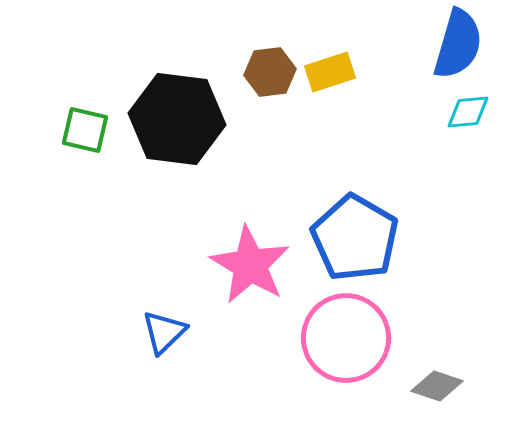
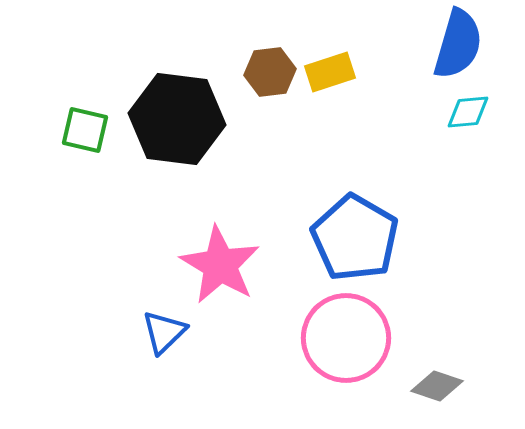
pink star: moved 30 px left
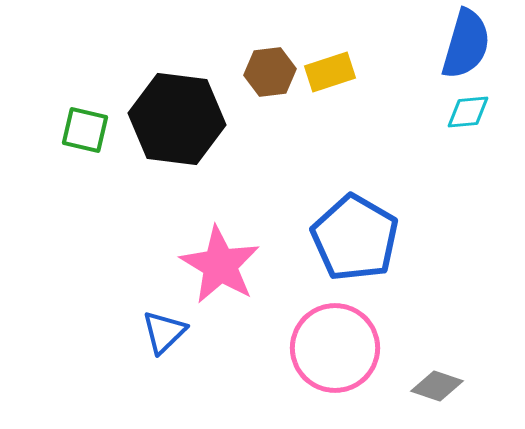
blue semicircle: moved 8 px right
pink circle: moved 11 px left, 10 px down
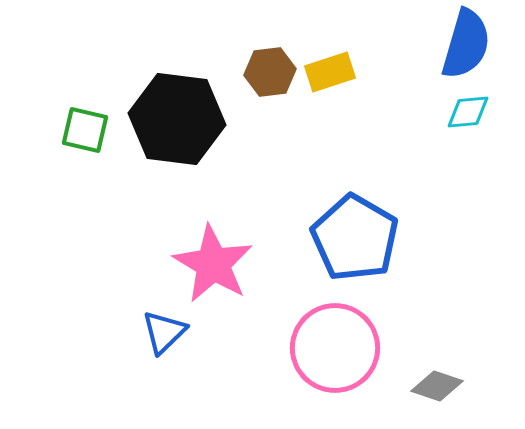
pink star: moved 7 px left, 1 px up
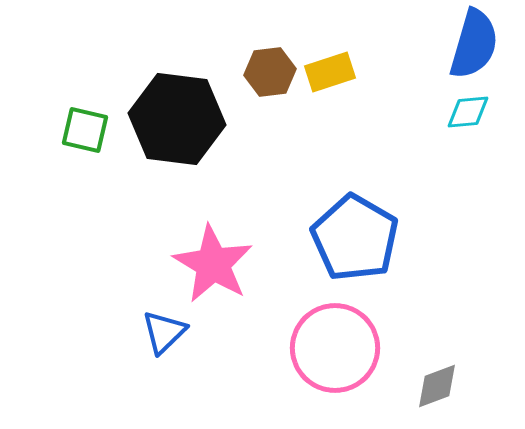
blue semicircle: moved 8 px right
gray diamond: rotated 39 degrees counterclockwise
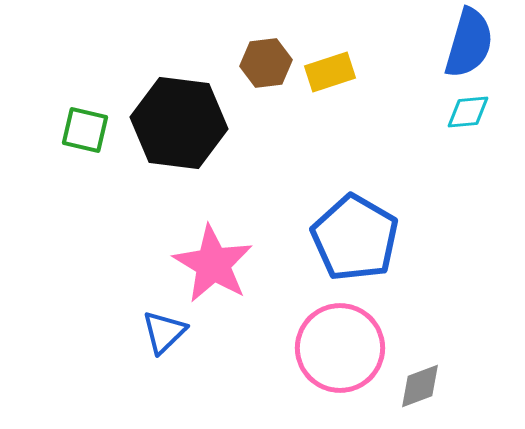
blue semicircle: moved 5 px left, 1 px up
brown hexagon: moved 4 px left, 9 px up
black hexagon: moved 2 px right, 4 px down
pink circle: moved 5 px right
gray diamond: moved 17 px left
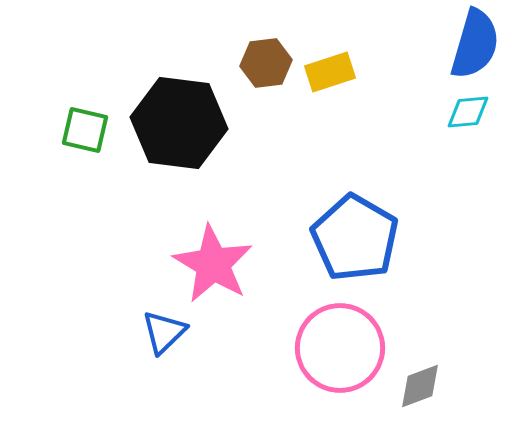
blue semicircle: moved 6 px right, 1 px down
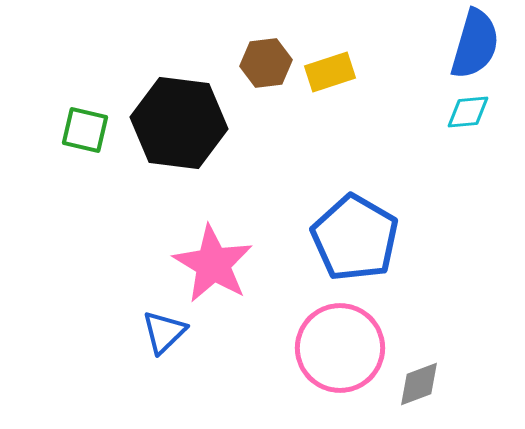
gray diamond: moved 1 px left, 2 px up
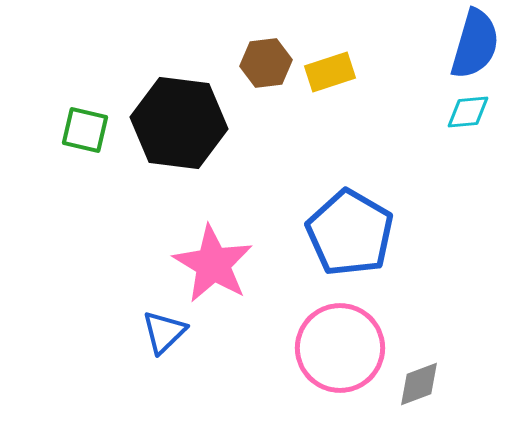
blue pentagon: moved 5 px left, 5 px up
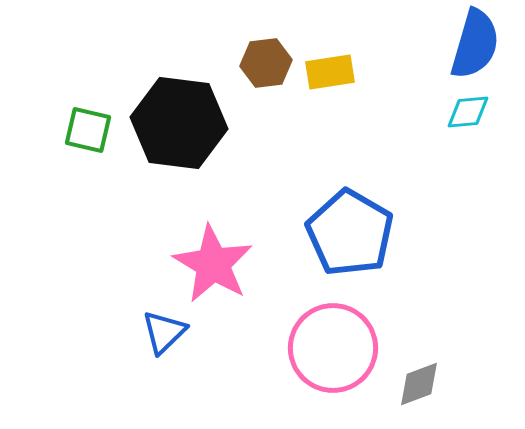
yellow rectangle: rotated 9 degrees clockwise
green square: moved 3 px right
pink circle: moved 7 px left
